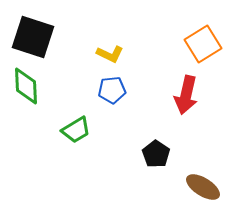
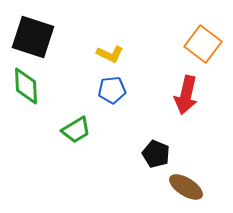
orange square: rotated 21 degrees counterclockwise
black pentagon: rotated 12 degrees counterclockwise
brown ellipse: moved 17 px left
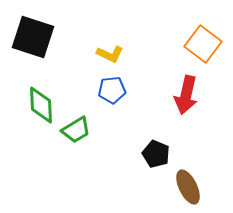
green diamond: moved 15 px right, 19 px down
brown ellipse: moved 2 px right; rotated 32 degrees clockwise
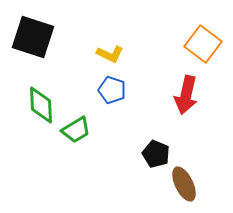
blue pentagon: rotated 24 degrees clockwise
brown ellipse: moved 4 px left, 3 px up
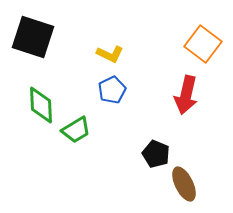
blue pentagon: rotated 28 degrees clockwise
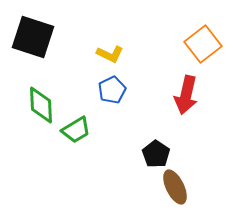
orange square: rotated 15 degrees clockwise
black pentagon: rotated 12 degrees clockwise
brown ellipse: moved 9 px left, 3 px down
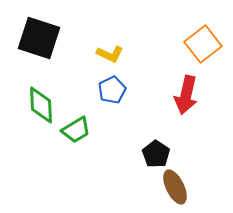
black square: moved 6 px right, 1 px down
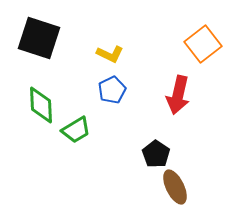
red arrow: moved 8 px left
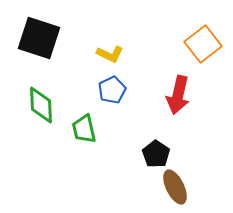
green trapezoid: moved 8 px right, 1 px up; rotated 108 degrees clockwise
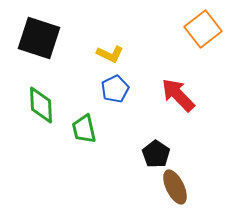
orange square: moved 15 px up
blue pentagon: moved 3 px right, 1 px up
red arrow: rotated 123 degrees clockwise
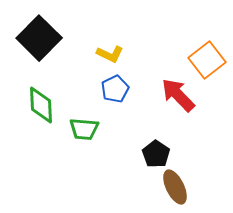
orange square: moved 4 px right, 31 px down
black square: rotated 27 degrees clockwise
green trapezoid: rotated 72 degrees counterclockwise
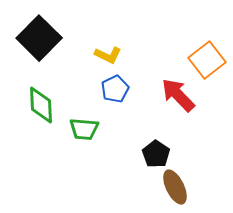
yellow L-shape: moved 2 px left, 1 px down
